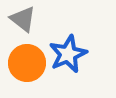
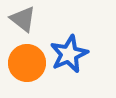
blue star: moved 1 px right
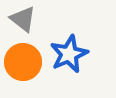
orange circle: moved 4 px left, 1 px up
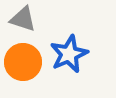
gray triangle: rotated 20 degrees counterclockwise
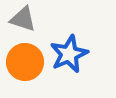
orange circle: moved 2 px right
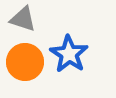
blue star: rotated 15 degrees counterclockwise
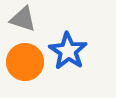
blue star: moved 1 px left, 3 px up
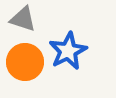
blue star: rotated 12 degrees clockwise
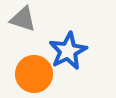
orange circle: moved 9 px right, 12 px down
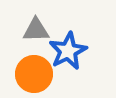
gray triangle: moved 13 px right, 11 px down; rotated 20 degrees counterclockwise
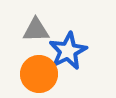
orange circle: moved 5 px right
